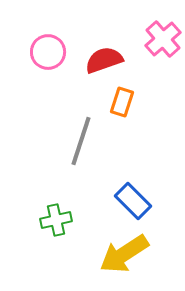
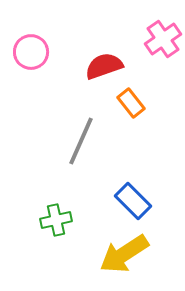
pink cross: rotated 6 degrees clockwise
pink circle: moved 17 px left
red semicircle: moved 6 px down
orange rectangle: moved 9 px right, 1 px down; rotated 56 degrees counterclockwise
gray line: rotated 6 degrees clockwise
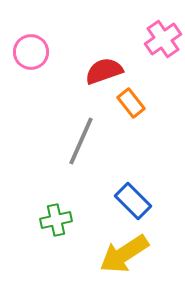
red semicircle: moved 5 px down
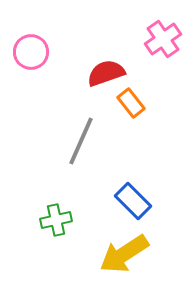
red semicircle: moved 2 px right, 2 px down
